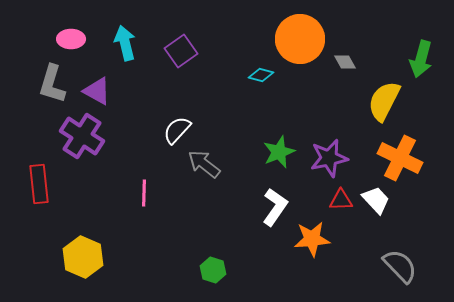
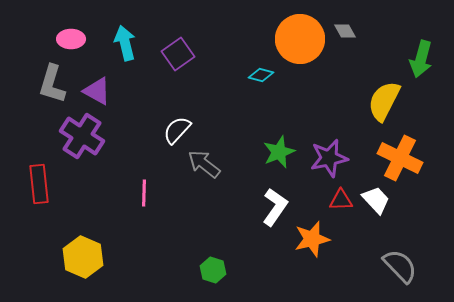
purple square: moved 3 px left, 3 px down
gray diamond: moved 31 px up
orange star: rotated 9 degrees counterclockwise
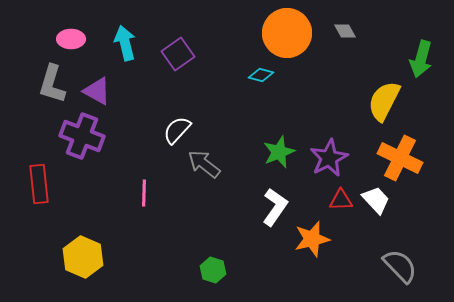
orange circle: moved 13 px left, 6 px up
purple cross: rotated 12 degrees counterclockwise
purple star: rotated 15 degrees counterclockwise
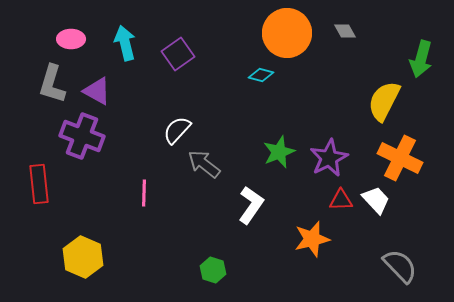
white L-shape: moved 24 px left, 2 px up
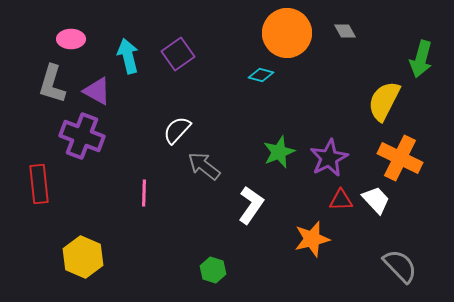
cyan arrow: moved 3 px right, 13 px down
gray arrow: moved 2 px down
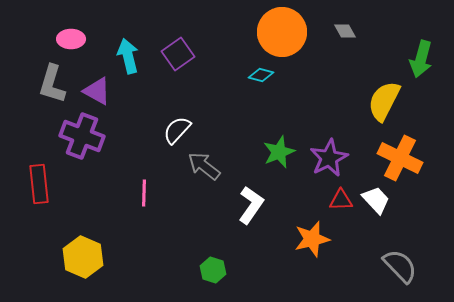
orange circle: moved 5 px left, 1 px up
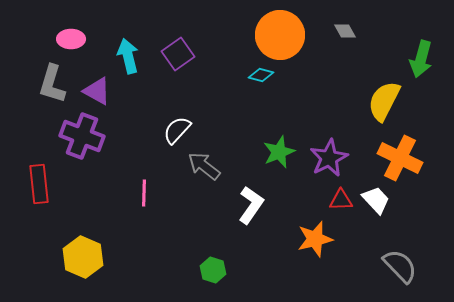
orange circle: moved 2 px left, 3 px down
orange star: moved 3 px right
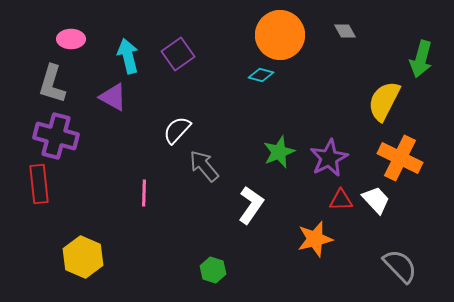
purple triangle: moved 16 px right, 6 px down
purple cross: moved 26 px left; rotated 6 degrees counterclockwise
gray arrow: rotated 12 degrees clockwise
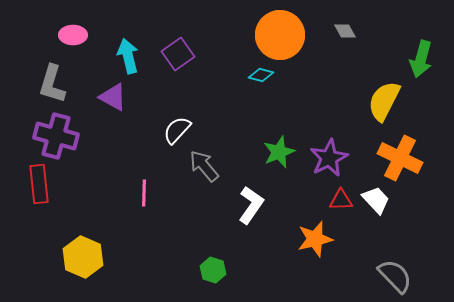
pink ellipse: moved 2 px right, 4 px up
gray semicircle: moved 5 px left, 10 px down
